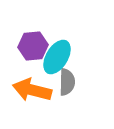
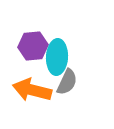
cyan ellipse: rotated 28 degrees counterclockwise
gray semicircle: rotated 24 degrees clockwise
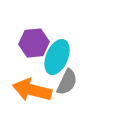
purple hexagon: moved 1 px right, 3 px up
cyan ellipse: rotated 20 degrees clockwise
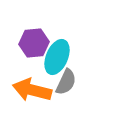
gray semicircle: moved 1 px left
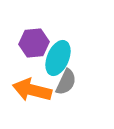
cyan ellipse: moved 1 px right, 1 px down
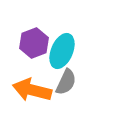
purple hexagon: rotated 16 degrees counterclockwise
cyan ellipse: moved 4 px right, 7 px up
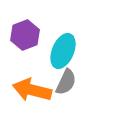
purple hexagon: moved 9 px left, 8 px up
cyan ellipse: moved 1 px right
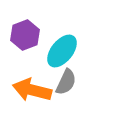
cyan ellipse: moved 1 px left; rotated 16 degrees clockwise
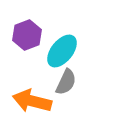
purple hexagon: moved 2 px right
orange arrow: moved 11 px down
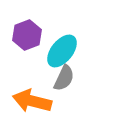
gray semicircle: moved 2 px left, 4 px up
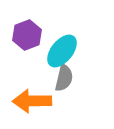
gray semicircle: rotated 12 degrees counterclockwise
orange arrow: rotated 15 degrees counterclockwise
